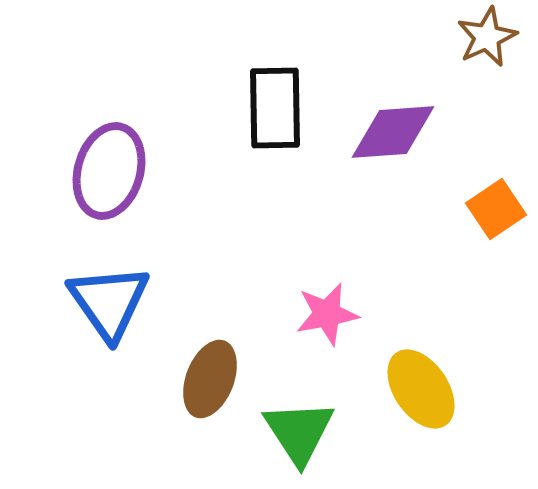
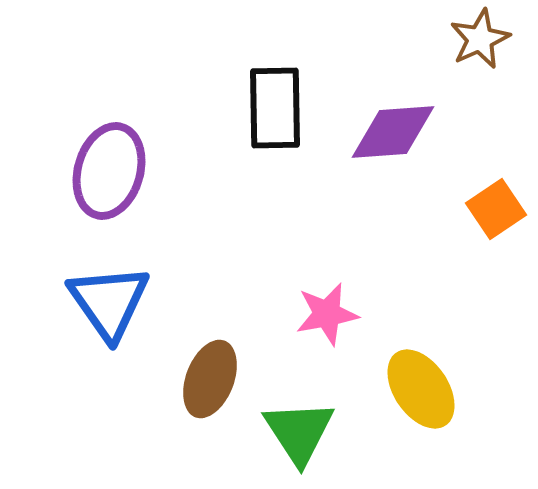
brown star: moved 7 px left, 2 px down
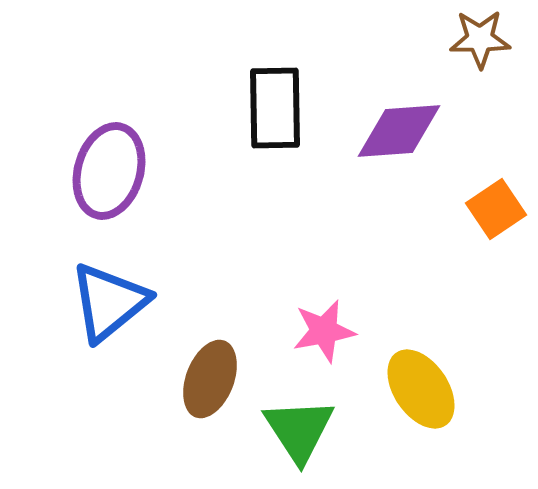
brown star: rotated 24 degrees clockwise
purple diamond: moved 6 px right, 1 px up
blue triangle: rotated 26 degrees clockwise
pink star: moved 3 px left, 17 px down
green triangle: moved 2 px up
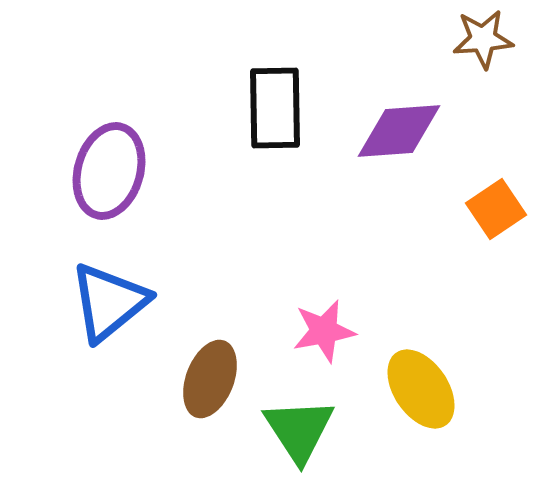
brown star: moved 3 px right; rotated 4 degrees counterclockwise
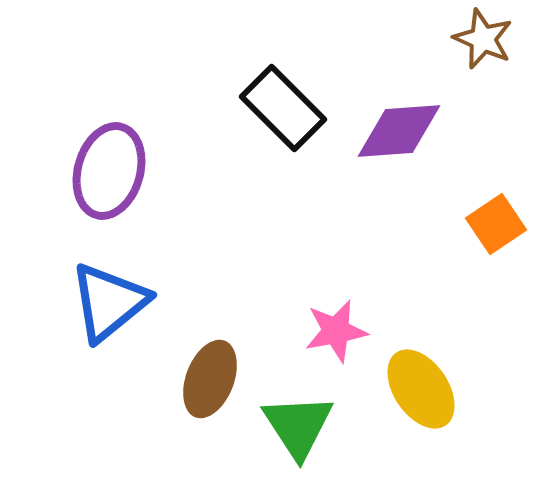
brown star: rotated 28 degrees clockwise
black rectangle: moved 8 px right; rotated 44 degrees counterclockwise
orange square: moved 15 px down
pink star: moved 12 px right
green triangle: moved 1 px left, 4 px up
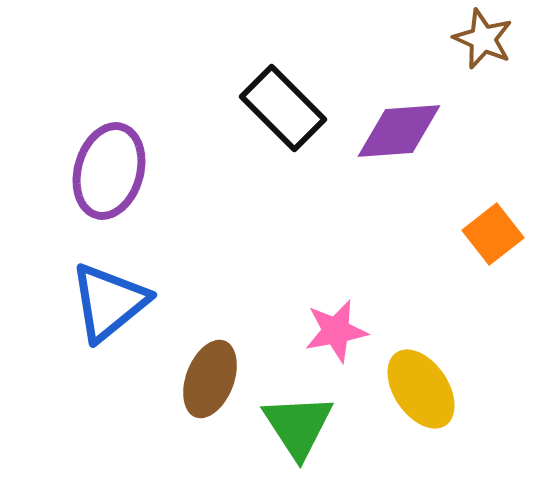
orange square: moved 3 px left, 10 px down; rotated 4 degrees counterclockwise
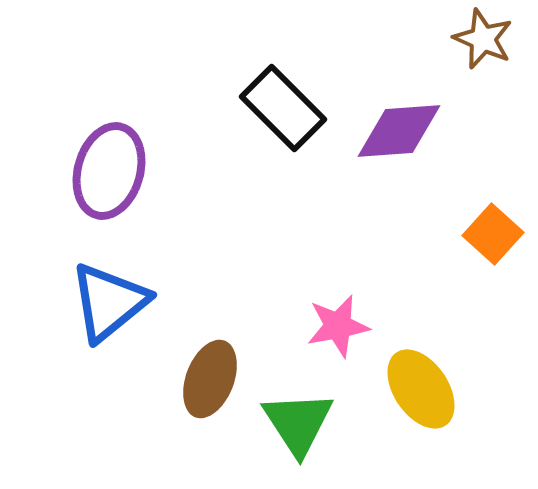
orange square: rotated 10 degrees counterclockwise
pink star: moved 2 px right, 5 px up
green triangle: moved 3 px up
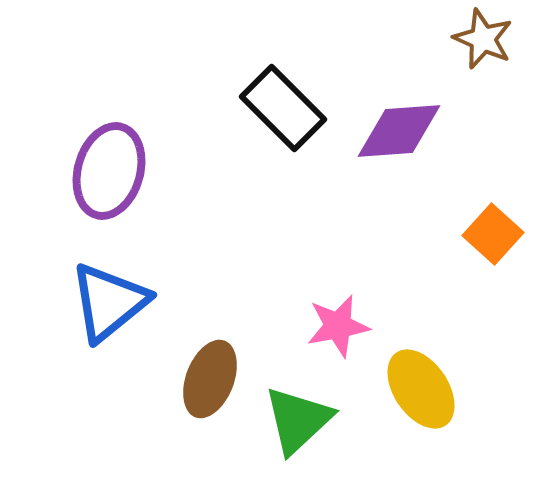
green triangle: moved 3 px up; rotated 20 degrees clockwise
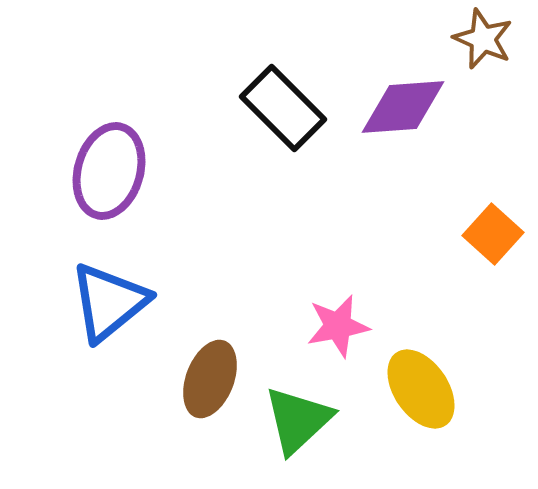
purple diamond: moved 4 px right, 24 px up
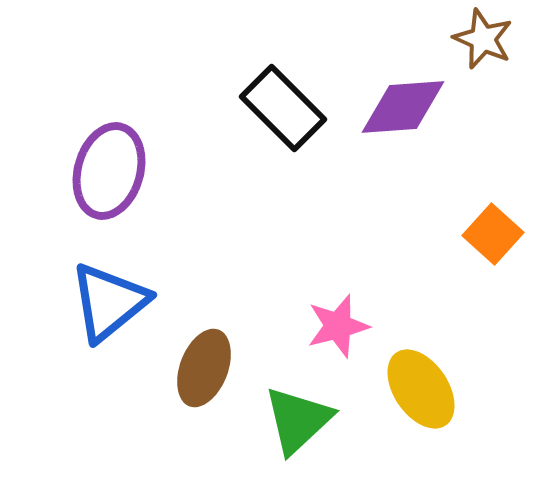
pink star: rotated 4 degrees counterclockwise
brown ellipse: moved 6 px left, 11 px up
